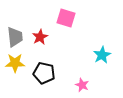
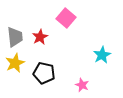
pink square: rotated 24 degrees clockwise
yellow star: rotated 24 degrees counterclockwise
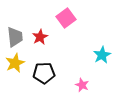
pink square: rotated 12 degrees clockwise
black pentagon: rotated 15 degrees counterclockwise
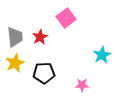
pink star: rotated 24 degrees counterclockwise
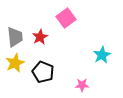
black pentagon: moved 1 px left, 1 px up; rotated 25 degrees clockwise
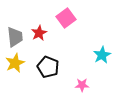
red star: moved 1 px left, 4 px up
black pentagon: moved 5 px right, 5 px up
